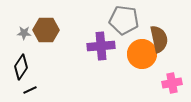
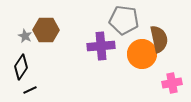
gray star: moved 1 px right, 3 px down; rotated 24 degrees clockwise
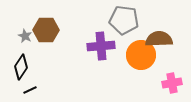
brown semicircle: rotated 80 degrees counterclockwise
orange circle: moved 1 px left, 1 px down
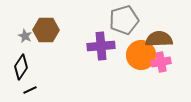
gray pentagon: rotated 24 degrees counterclockwise
pink cross: moved 11 px left, 21 px up
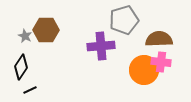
orange circle: moved 3 px right, 15 px down
pink cross: rotated 18 degrees clockwise
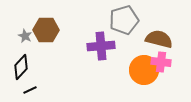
brown semicircle: rotated 16 degrees clockwise
black diamond: rotated 10 degrees clockwise
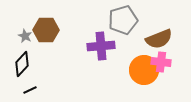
gray pentagon: moved 1 px left
brown semicircle: rotated 144 degrees clockwise
black diamond: moved 1 px right, 3 px up
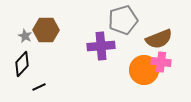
black line: moved 9 px right, 3 px up
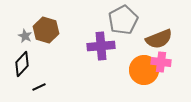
gray pentagon: rotated 12 degrees counterclockwise
brown hexagon: rotated 15 degrees clockwise
